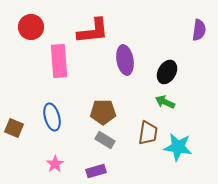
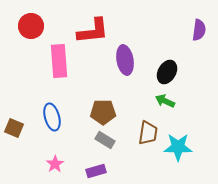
red circle: moved 1 px up
green arrow: moved 1 px up
cyan star: rotated 8 degrees counterclockwise
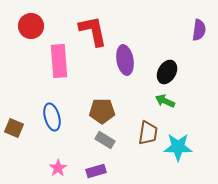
red L-shape: rotated 96 degrees counterclockwise
brown pentagon: moved 1 px left, 1 px up
pink star: moved 3 px right, 4 px down
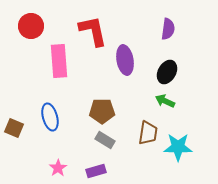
purple semicircle: moved 31 px left, 1 px up
blue ellipse: moved 2 px left
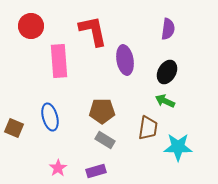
brown trapezoid: moved 5 px up
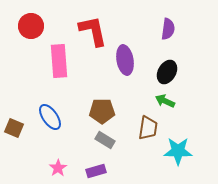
blue ellipse: rotated 20 degrees counterclockwise
cyan star: moved 4 px down
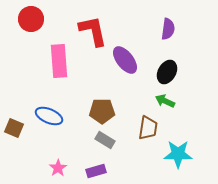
red circle: moved 7 px up
purple ellipse: rotated 28 degrees counterclockwise
blue ellipse: moved 1 px left, 1 px up; rotated 32 degrees counterclockwise
cyan star: moved 3 px down
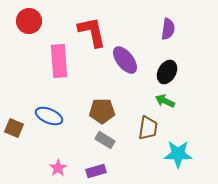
red circle: moved 2 px left, 2 px down
red L-shape: moved 1 px left, 1 px down
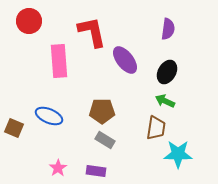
brown trapezoid: moved 8 px right
purple rectangle: rotated 24 degrees clockwise
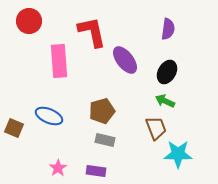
brown pentagon: rotated 15 degrees counterclockwise
brown trapezoid: rotated 30 degrees counterclockwise
gray rectangle: rotated 18 degrees counterclockwise
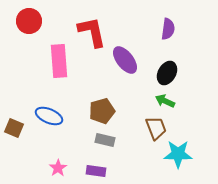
black ellipse: moved 1 px down
